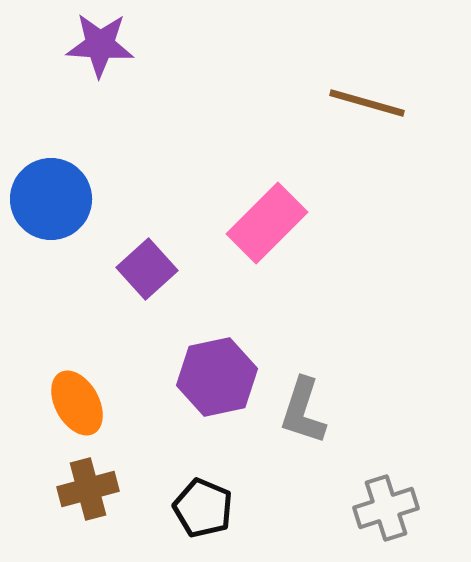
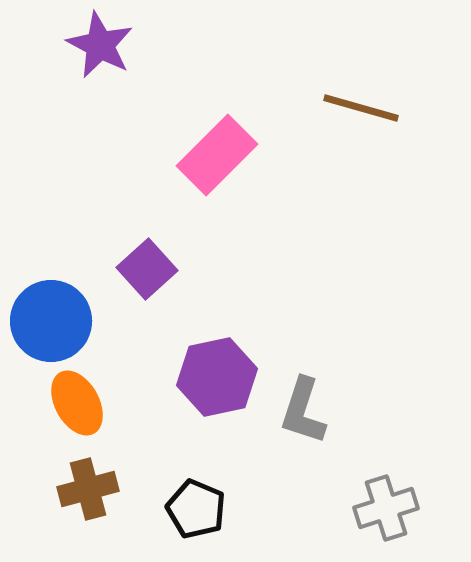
purple star: rotated 24 degrees clockwise
brown line: moved 6 px left, 5 px down
blue circle: moved 122 px down
pink rectangle: moved 50 px left, 68 px up
black pentagon: moved 7 px left, 1 px down
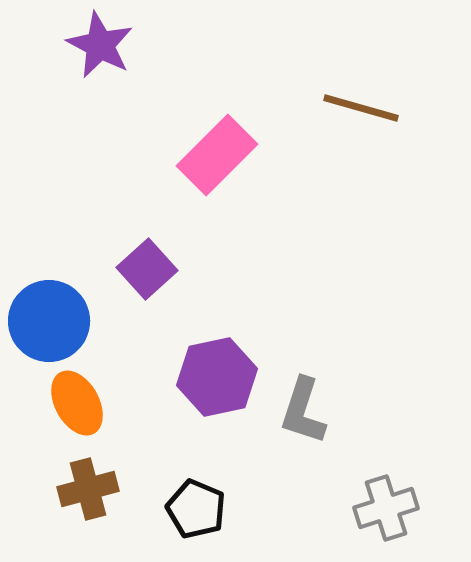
blue circle: moved 2 px left
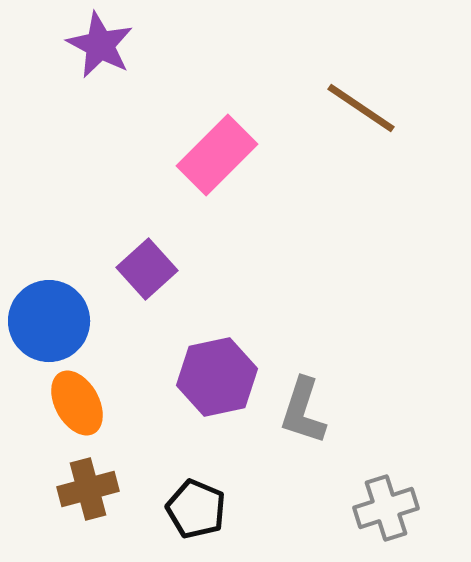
brown line: rotated 18 degrees clockwise
